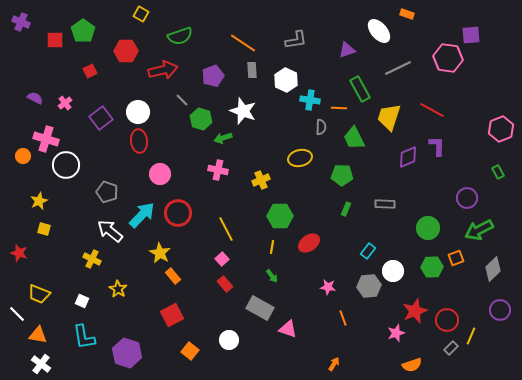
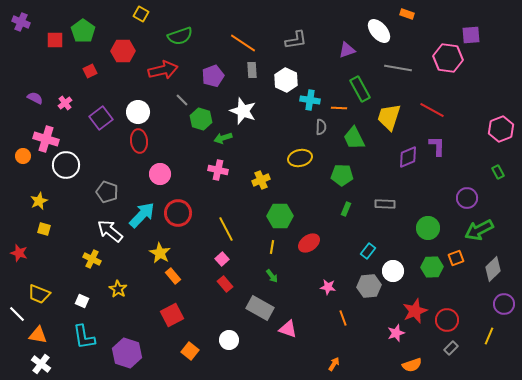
red hexagon at (126, 51): moved 3 px left
gray line at (398, 68): rotated 36 degrees clockwise
purple circle at (500, 310): moved 4 px right, 6 px up
yellow line at (471, 336): moved 18 px right
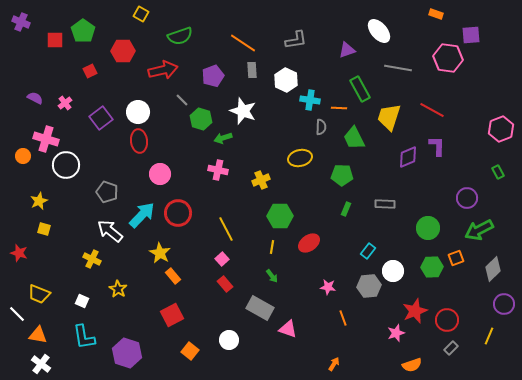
orange rectangle at (407, 14): moved 29 px right
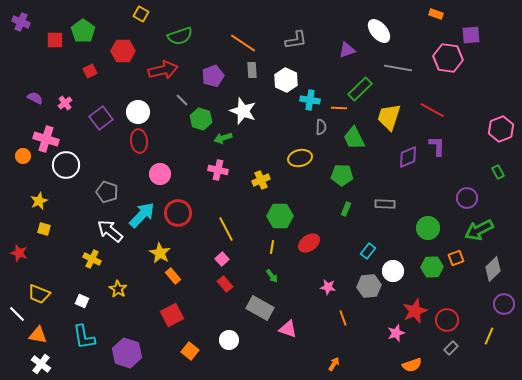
green rectangle at (360, 89): rotated 75 degrees clockwise
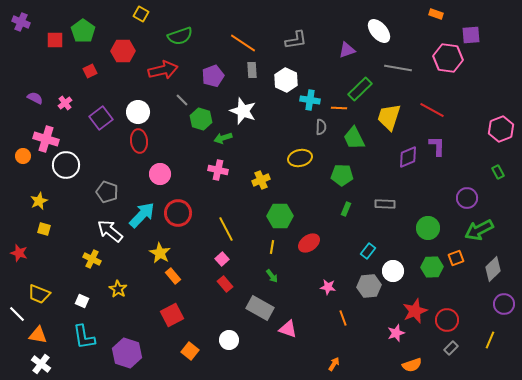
yellow line at (489, 336): moved 1 px right, 4 px down
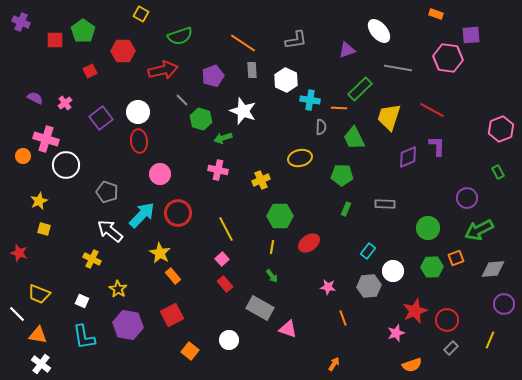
gray diamond at (493, 269): rotated 40 degrees clockwise
purple hexagon at (127, 353): moved 1 px right, 28 px up; rotated 8 degrees counterclockwise
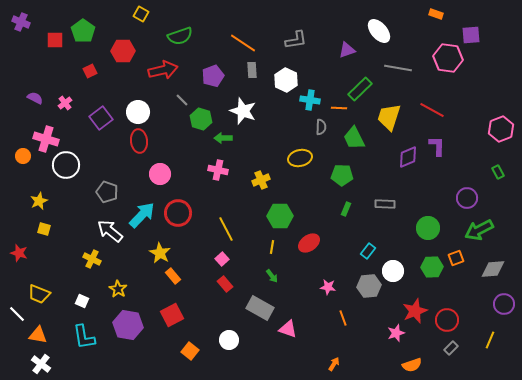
green arrow at (223, 138): rotated 18 degrees clockwise
